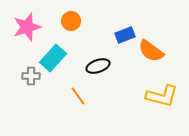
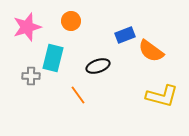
cyan rectangle: rotated 28 degrees counterclockwise
orange line: moved 1 px up
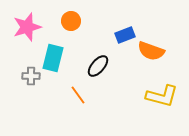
orange semicircle: rotated 16 degrees counterclockwise
black ellipse: rotated 30 degrees counterclockwise
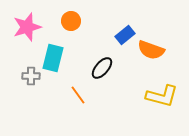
blue rectangle: rotated 18 degrees counterclockwise
orange semicircle: moved 1 px up
black ellipse: moved 4 px right, 2 px down
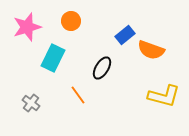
cyan rectangle: rotated 12 degrees clockwise
black ellipse: rotated 10 degrees counterclockwise
gray cross: moved 27 px down; rotated 36 degrees clockwise
yellow L-shape: moved 2 px right
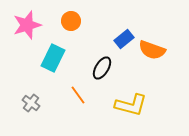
pink star: moved 2 px up
blue rectangle: moved 1 px left, 4 px down
orange semicircle: moved 1 px right
yellow L-shape: moved 33 px left, 9 px down
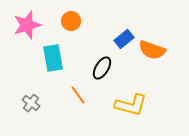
cyan rectangle: rotated 36 degrees counterclockwise
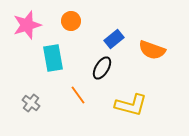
blue rectangle: moved 10 px left
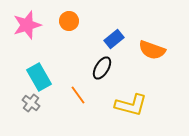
orange circle: moved 2 px left
cyan rectangle: moved 14 px left, 19 px down; rotated 20 degrees counterclockwise
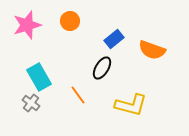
orange circle: moved 1 px right
